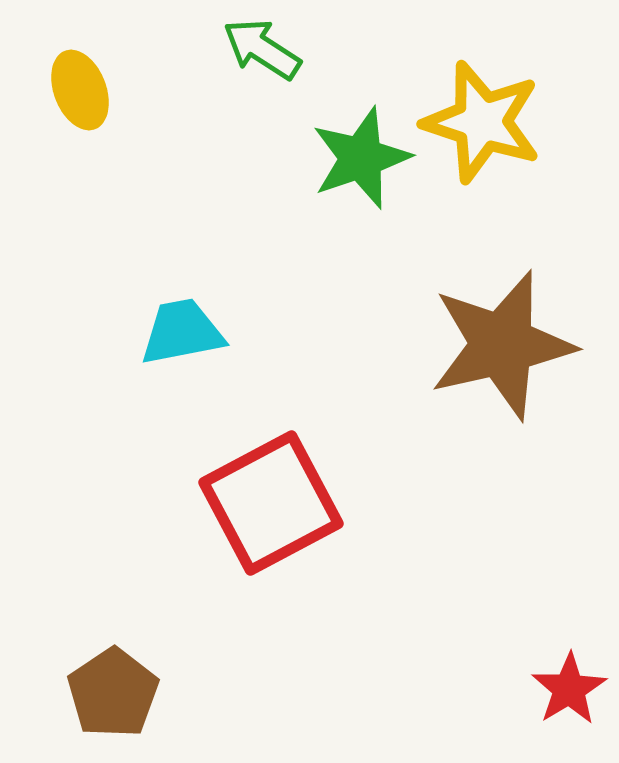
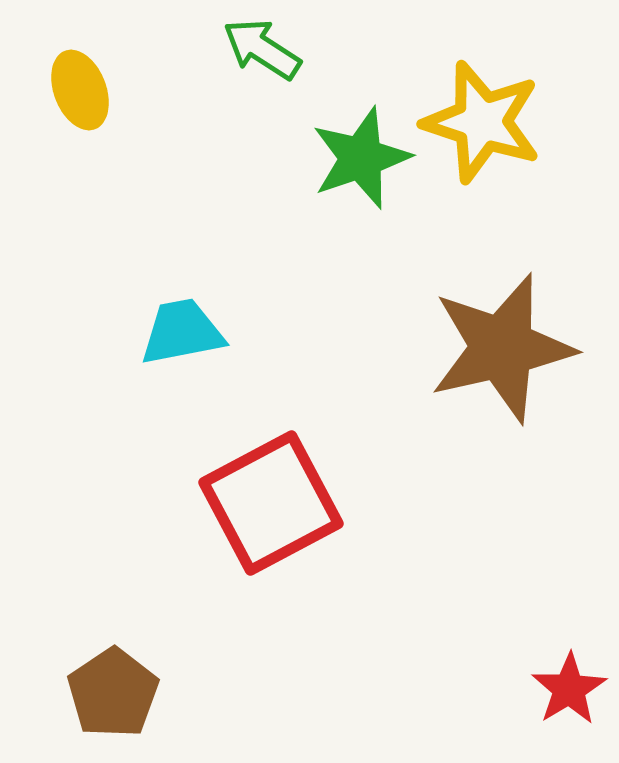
brown star: moved 3 px down
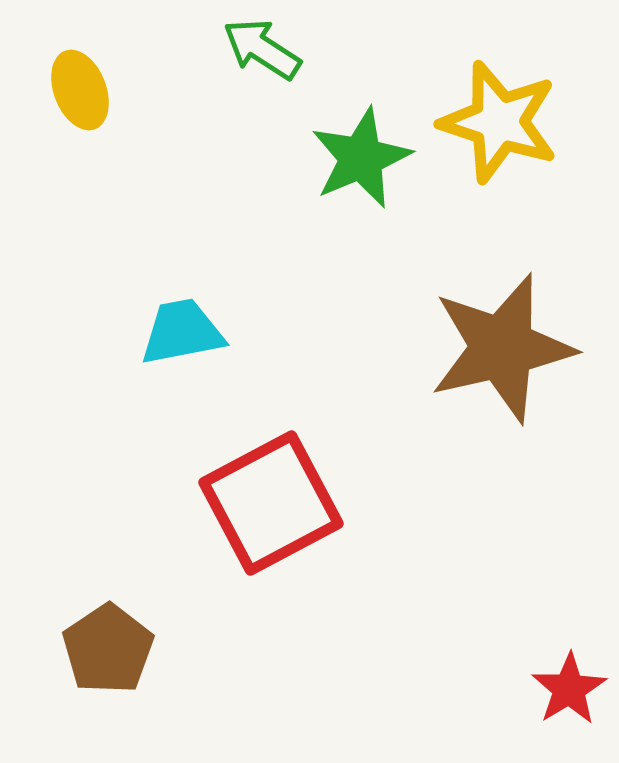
yellow star: moved 17 px right
green star: rotated 4 degrees counterclockwise
brown pentagon: moved 5 px left, 44 px up
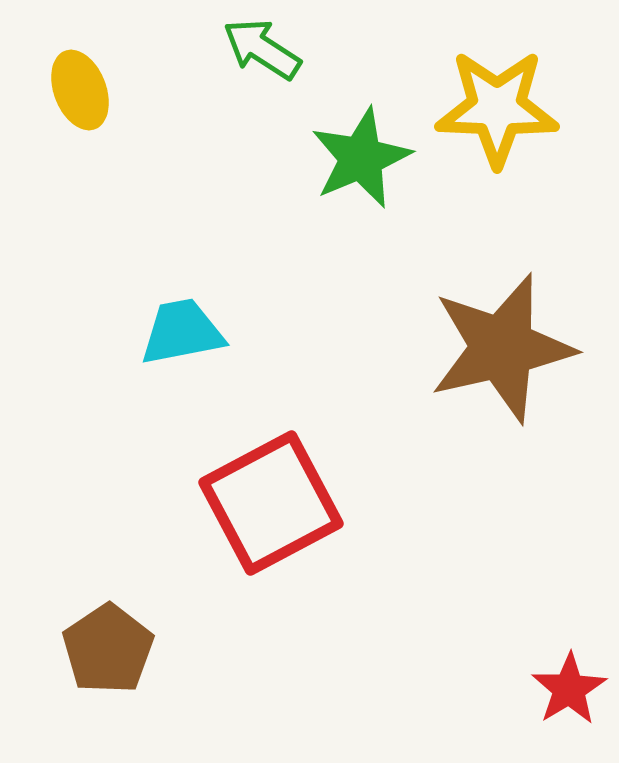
yellow star: moved 2 px left, 14 px up; rotated 16 degrees counterclockwise
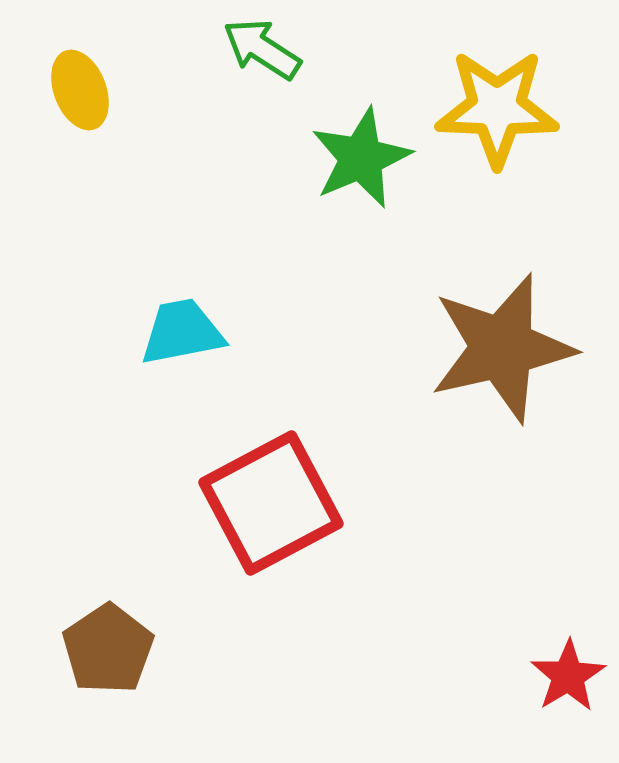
red star: moved 1 px left, 13 px up
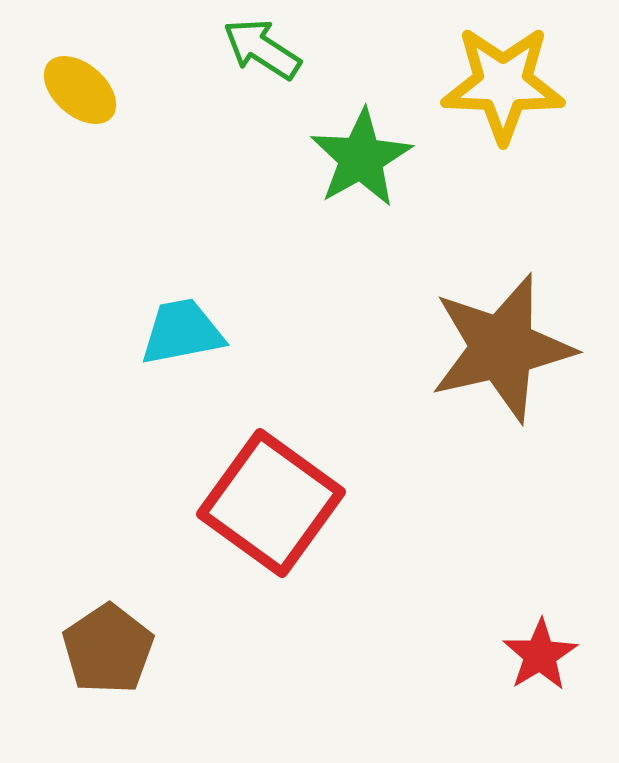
yellow ellipse: rotated 28 degrees counterclockwise
yellow star: moved 6 px right, 24 px up
green star: rotated 6 degrees counterclockwise
red square: rotated 26 degrees counterclockwise
red star: moved 28 px left, 21 px up
